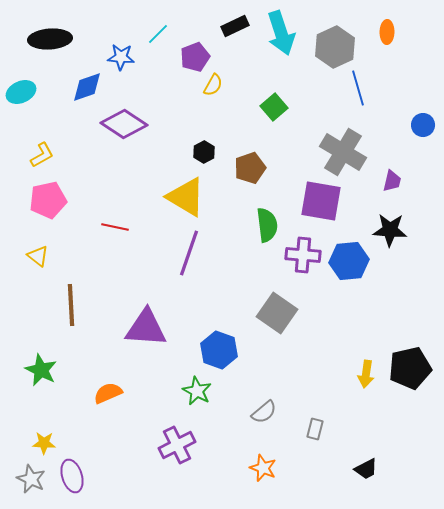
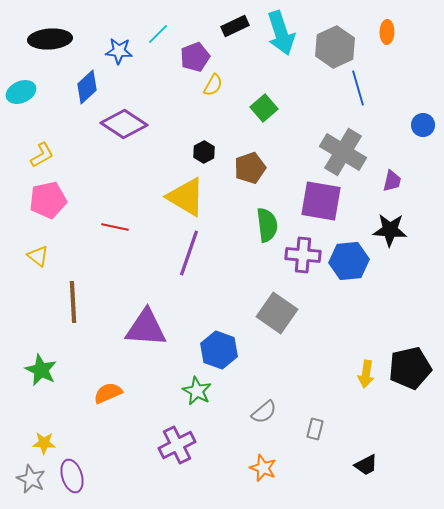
blue star at (121, 57): moved 2 px left, 6 px up
blue diamond at (87, 87): rotated 24 degrees counterclockwise
green square at (274, 107): moved 10 px left, 1 px down
brown line at (71, 305): moved 2 px right, 3 px up
black trapezoid at (366, 469): moved 4 px up
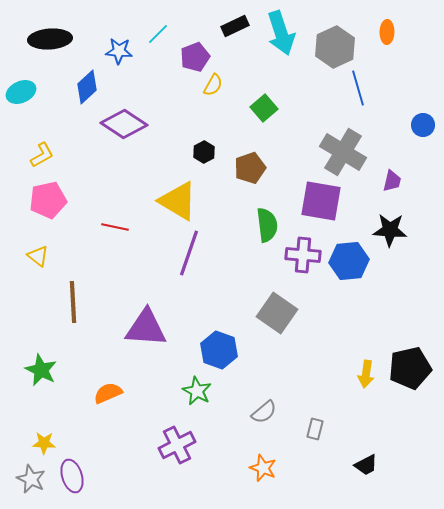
yellow triangle at (186, 197): moved 8 px left, 4 px down
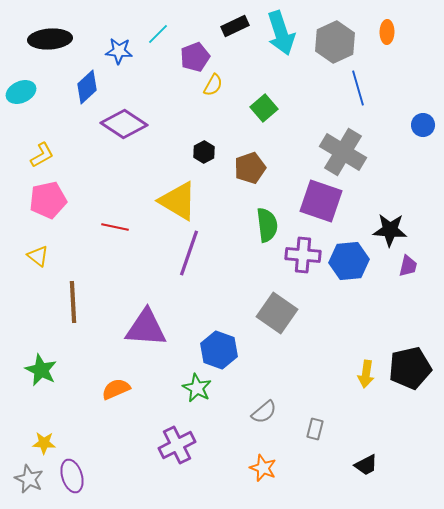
gray hexagon at (335, 47): moved 5 px up
purple trapezoid at (392, 181): moved 16 px right, 85 px down
purple square at (321, 201): rotated 9 degrees clockwise
green star at (197, 391): moved 3 px up
orange semicircle at (108, 393): moved 8 px right, 4 px up
gray star at (31, 479): moved 2 px left
